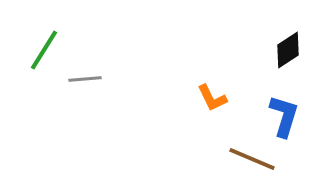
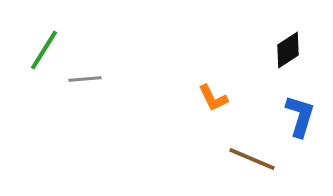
orange L-shape: moved 1 px right
blue L-shape: moved 16 px right
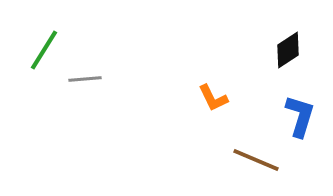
brown line: moved 4 px right, 1 px down
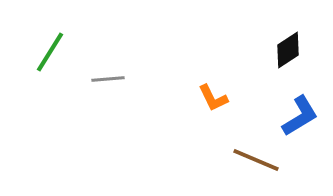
green line: moved 6 px right, 2 px down
gray line: moved 23 px right
blue L-shape: rotated 42 degrees clockwise
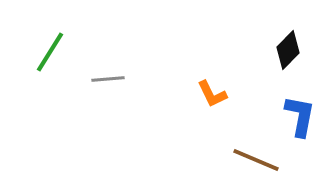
black diamond: rotated 12 degrees counterclockwise
orange L-shape: moved 1 px left, 4 px up
blue L-shape: rotated 48 degrees counterclockwise
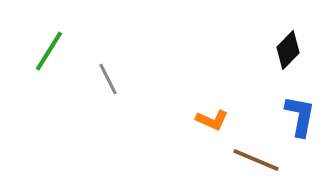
green line: moved 1 px left, 1 px up
gray line: rotated 68 degrees clockwise
orange L-shape: moved 26 px down; rotated 40 degrees counterclockwise
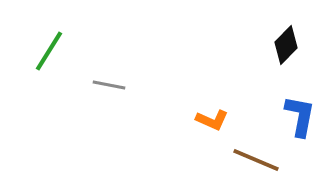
black diamond: moved 2 px left, 5 px up
gray line: moved 1 px right, 6 px down; rotated 52 degrees counterclockwise
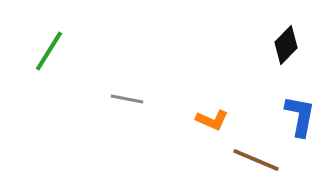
gray line: moved 18 px right, 14 px down
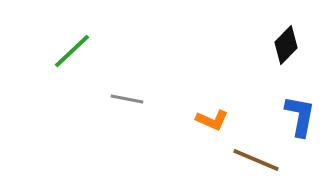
green line: moved 23 px right; rotated 15 degrees clockwise
